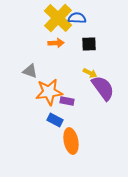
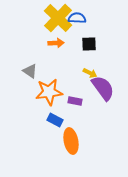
gray triangle: rotated 14 degrees clockwise
purple rectangle: moved 8 px right
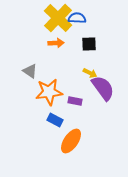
orange ellipse: rotated 45 degrees clockwise
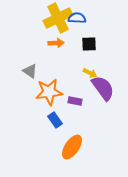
yellow cross: rotated 20 degrees clockwise
blue rectangle: rotated 28 degrees clockwise
orange ellipse: moved 1 px right, 6 px down
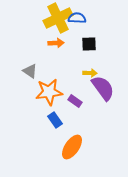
yellow arrow: rotated 24 degrees counterclockwise
purple rectangle: rotated 24 degrees clockwise
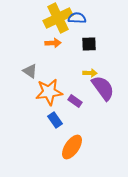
orange arrow: moved 3 px left
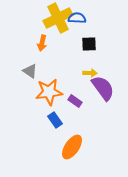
orange arrow: moved 11 px left; rotated 105 degrees clockwise
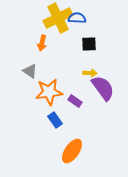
orange ellipse: moved 4 px down
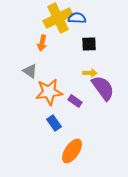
blue rectangle: moved 1 px left, 3 px down
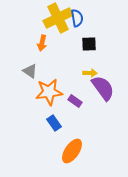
blue semicircle: rotated 78 degrees clockwise
